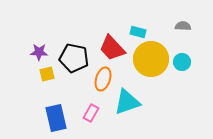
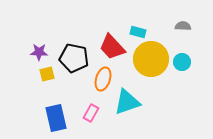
red trapezoid: moved 1 px up
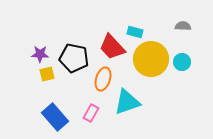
cyan rectangle: moved 3 px left
purple star: moved 1 px right, 2 px down
blue rectangle: moved 1 px left, 1 px up; rotated 28 degrees counterclockwise
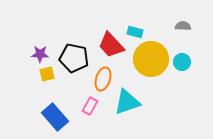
red trapezoid: moved 1 px left, 2 px up
pink rectangle: moved 1 px left, 7 px up
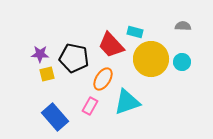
orange ellipse: rotated 15 degrees clockwise
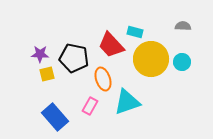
orange ellipse: rotated 50 degrees counterclockwise
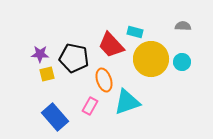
orange ellipse: moved 1 px right, 1 px down
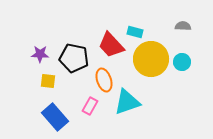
yellow square: moved 1 px right, 7 px down; rotated 21 degrees clockwise
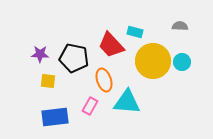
gray semicircle: moved 3 px left
yellow circle: moved 2 px right, 2 px down
cyan triangle: rotated 24 degrees clockwise
blue rectangle: rotated 56 degrees counterclockwise
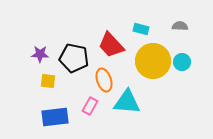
cyan rectangle: moved 6 px right, 3 px up
